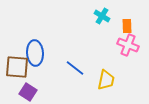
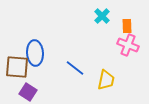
cyan cross: rotated 14 degrees clockwise
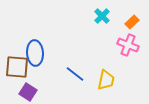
orange rectangle: moved 5 px right, 4 px up; rotated 48 degrees clockwise
blue line: moved 6 px down
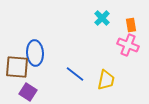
cyan cross: moved 2 px down
orange rectangle: moved 1 px left, 3 px down; rotated 56 degrees counterclockwise
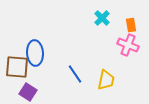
blue line: rotated 18 degrees clockwise
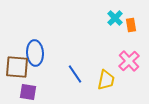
cyan cross: moved 13 px right
pink cross: moved 1 px right, 16 px down; rotated 25 degrees clockwise
purple square: rotated 24 degrees counterclockwise
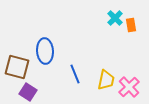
blue ellipse: moved 10 px right, 2 px up
pink cross: moved 26 px down
brown square: rotated 10 degrees clockwise
blue line: rotated 12 degrees clockwise
purple square: rotated 24 degrees clockwise
